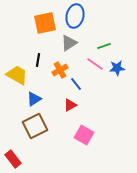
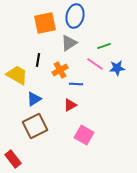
blue line: rotated 48 degrees counterclockwise
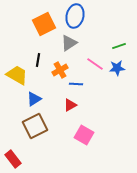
orange square: moved 1 px left, 1 px down; rotated 15 degrees counterclockwise
green line: moved 15 px right
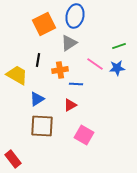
orange cross: rotated 21 degrees clockwise
blue triangle: moved 3 px right
brown square: moved 7 px right; rotated 30 degrees clockwise
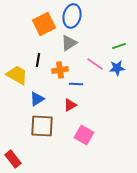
blue ellipse: moved 3 px left
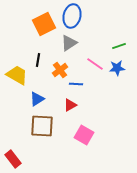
orange cross: rotated 28 degrees counterclockwise
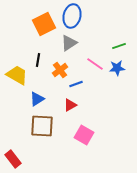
blue line: rotated 24 degrees counterclockwise
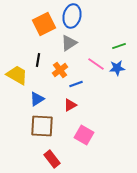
pink line: moved 1 px right
red rectangle: moved 39 px right
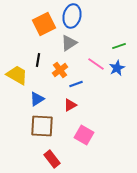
blue star: rotated 21 degrees counterclockwise
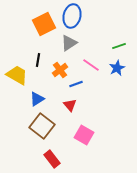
pink line: moved 5 px left, 1 px down
red triangle: rotated 40 degrees counterclockwise
brown square: rotated 35 degrees clockwise
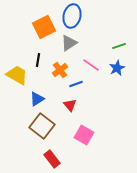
orange square: moved 3 px down
